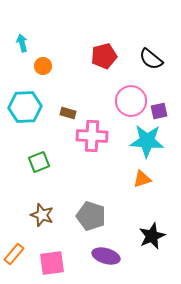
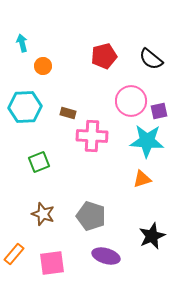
brown star: moved 1 px right, 1 px up
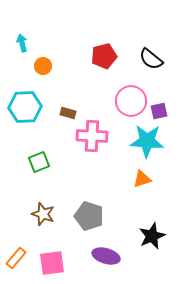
gray pentagon: moved 2 px left
orange rectangle: moved 2 px right, 4 px down
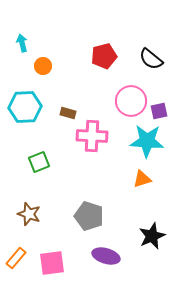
brown star: moved 14 px left
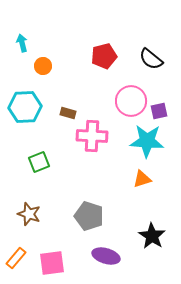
black star: rotated 16 degrees counterclockwise
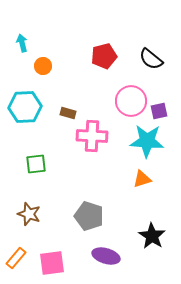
green square: moved 3 px left, 2 px down; rotated 15 degrees clockwise
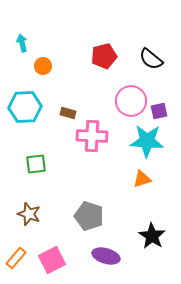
pink square: moved 3 px up; rotated 20 degrees counterclockwise
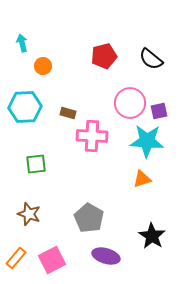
pink circle: moved 1 px left, 2 px down
gray pentagon: moved 2 px down; rotated 12 degrees clockwise
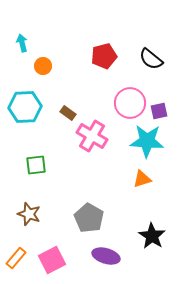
brown rectangle: rotated 21 degrees clockwise
pink cross: rotated 28 degrees clockwise
green square: moved 1 px down
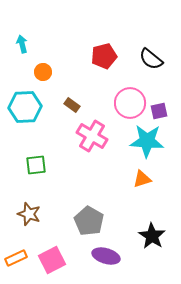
cyan arrow: moved 1 px down
orange circle: moved 6 px down
brown rectangle: moved 4 px right, 8 px up
gray pentagon: moved 3 px down
orange rectangle: rotated 25 degrees clockwise
